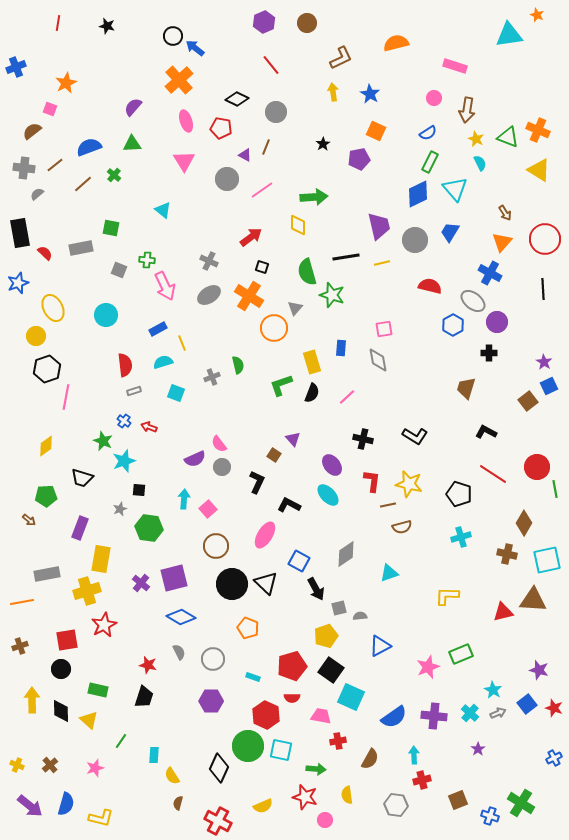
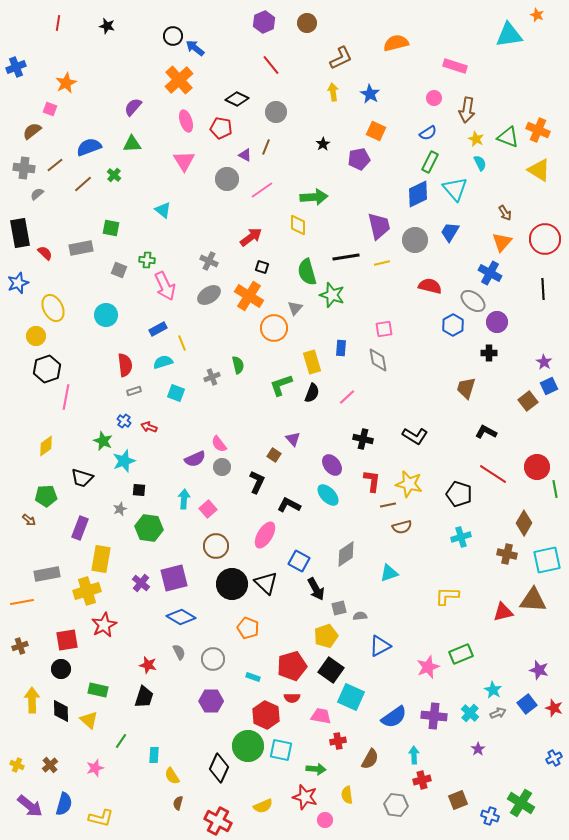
blue semicircle at (66, 804): moved 2 px left
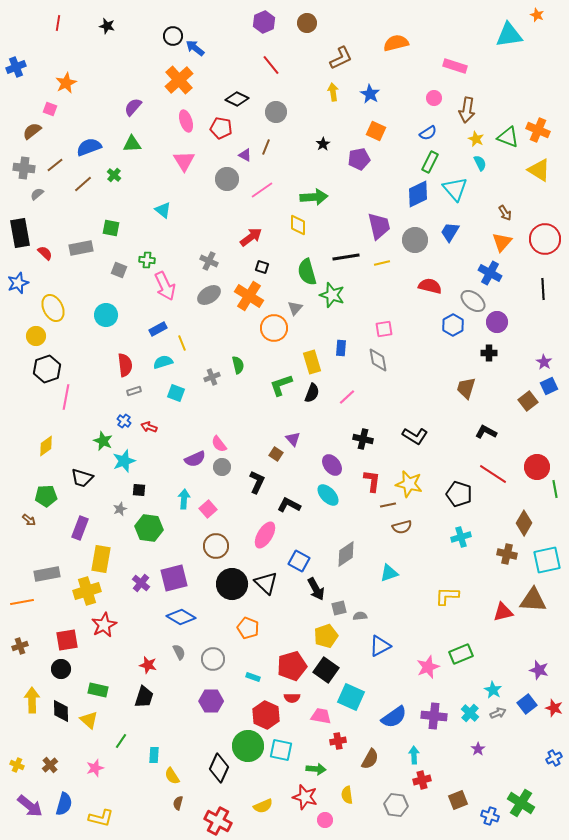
brown square at (274, 455): moved 2 px right, 1 px up
black square at (331, 670): moved 5 px left
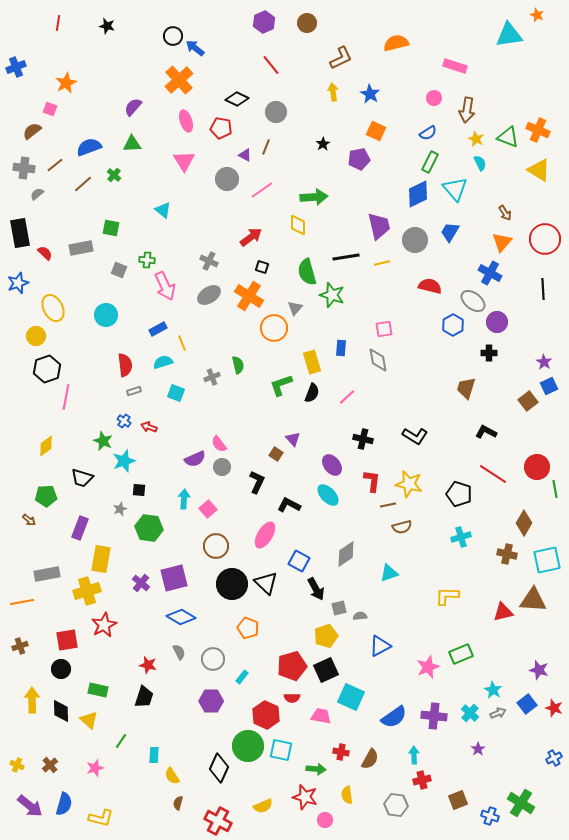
black square at (326, 670): rotated 30 degrees clockwise
cyan rectangle at (253, 677): moved 11 px left; rotated 72 degrees counterclockwise
red cross at (338, 741): moved 3 px right, 11 px down; rotated 21 degrees clockwise
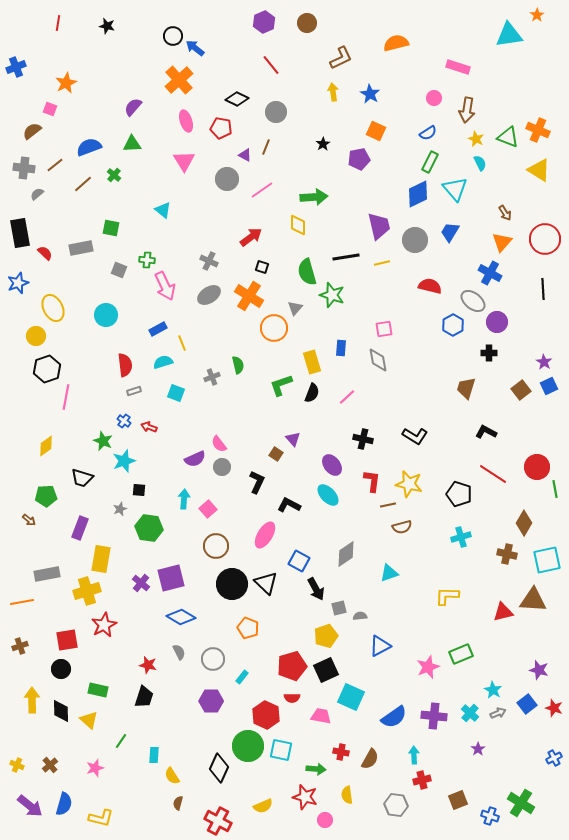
orange star at (537, 15): rotated 16 degrees clockwise
pink rectangle at (455, 66): moved 3 px right, 1 px down
brown square at (528, 401): moved 7 px left, 11 px up
purple square at (174, 578): moved 3 px left
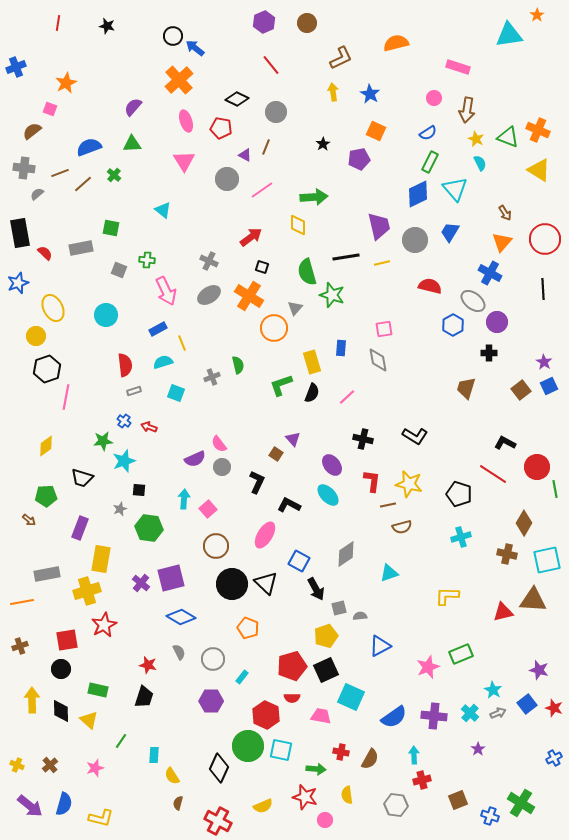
brown line at (55, 165): moved 5 px right, 8 px down; rotated 18 degrees clockwise
pink arrow at (165, 286): moved 1 px right, 5 px down
black L-shape at (486, 432): moved 19 px right, 11 px down
green star at (103, 441): rotated 30 degrees counterclockwise
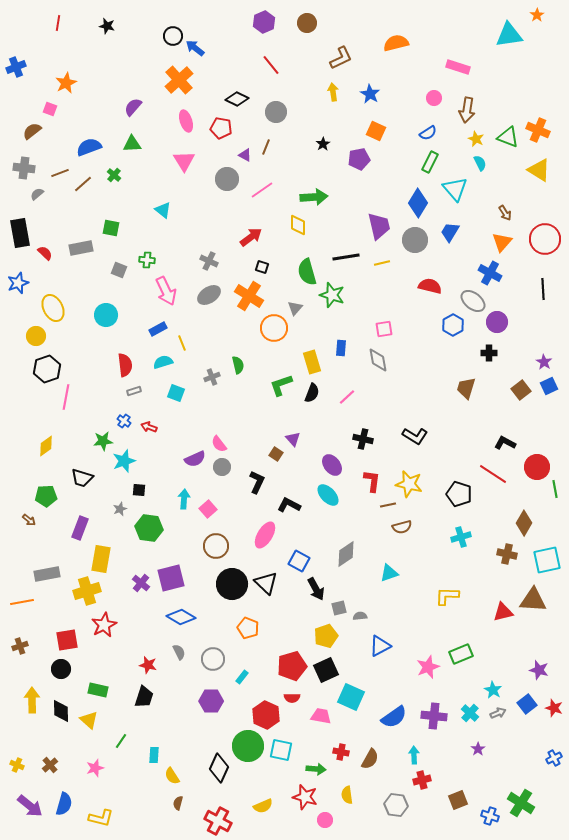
blue diamond at (418, 194): moved 9 px down; rotated 32 degrees counterclockwise
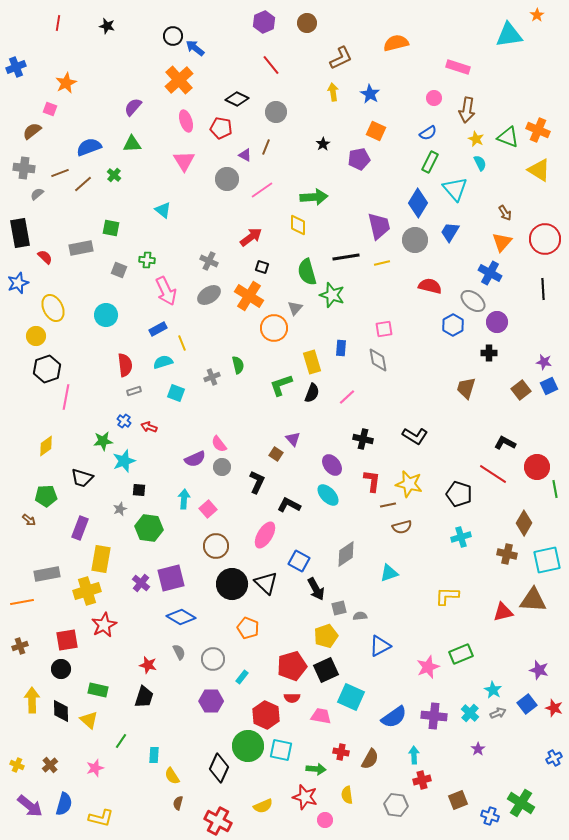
red semicircle at (45, 253): moved 4 px down
purple star at (544, 362): rotated 21 degrees counterclockwise
